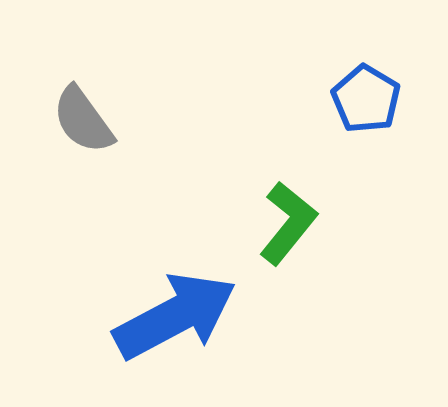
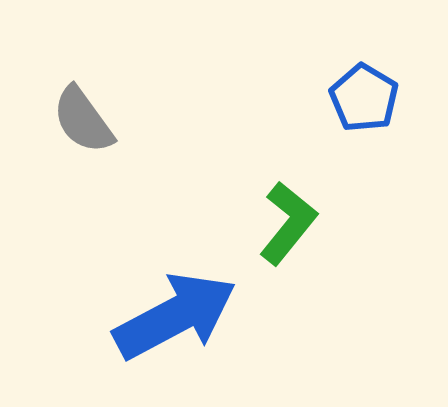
blue pentagon: moved 2 px left, 1 px up
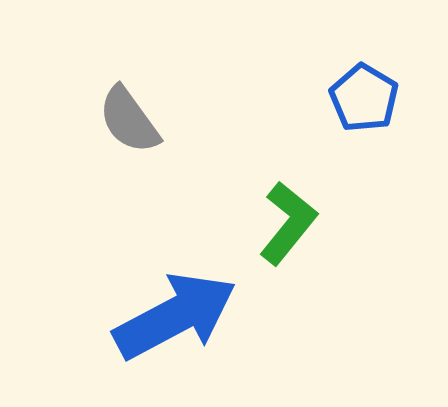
gray semicircle: moved 46 px right
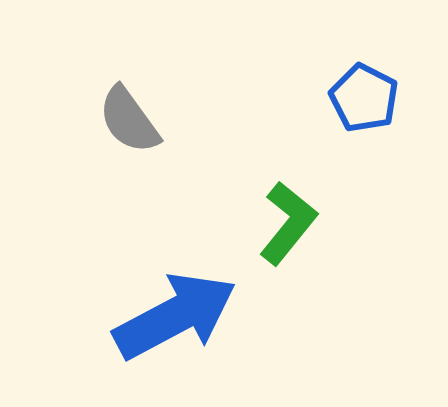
blue pentagon: rotated 4 degrees counterclockwise
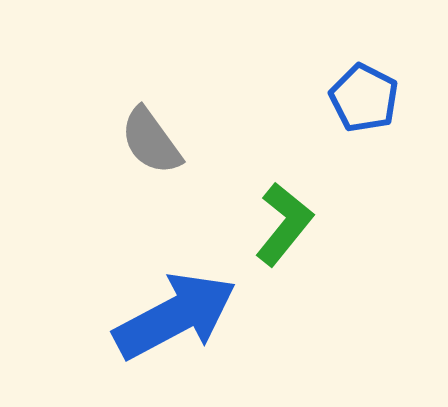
gray semicircle: moved 22 px right, 21 px down
green L-shape: moved 4 px left, 1 px down
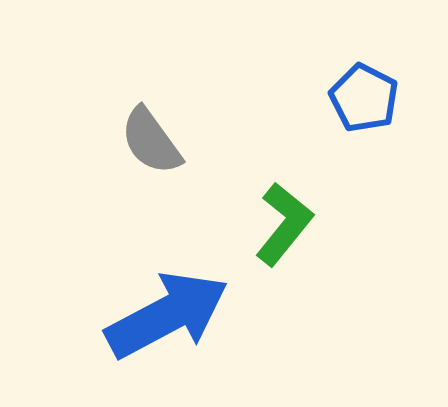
blue arrow: moved 8 px left, 1 px up
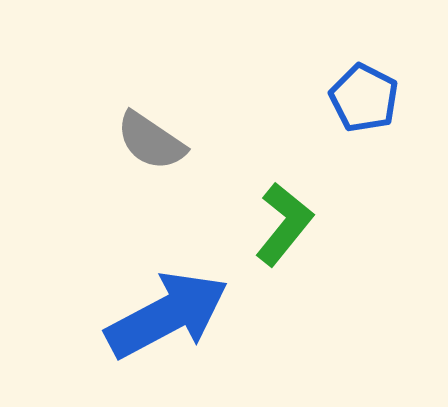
gray semicircle: rotated 20 degrees counterclockwise
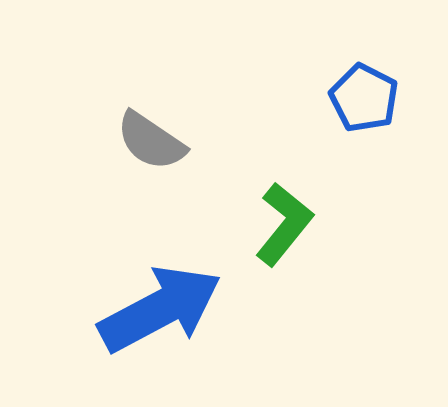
blue arrow: moved 7 px left, 6 px up
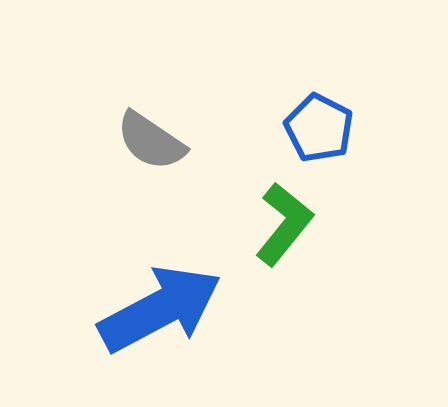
blue pentagon: moved 45 px left, 30 px down
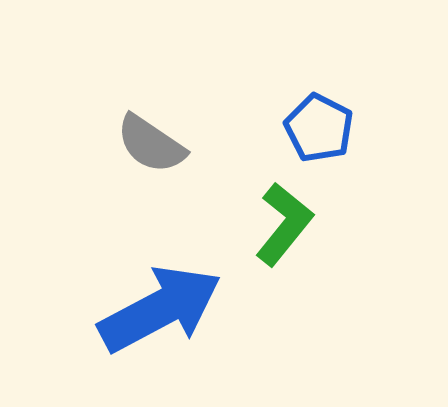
gray semicircle: moved 3 px down
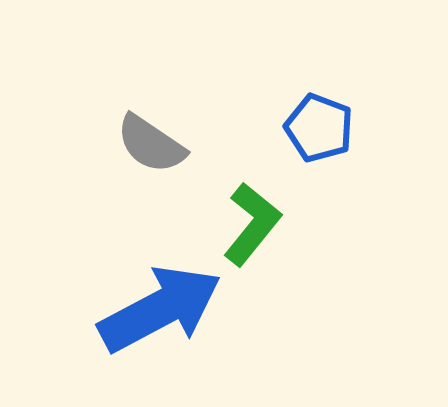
blue pentagon: rotated 6 degrees counterclockwise
green L-shape: moved 32 px left
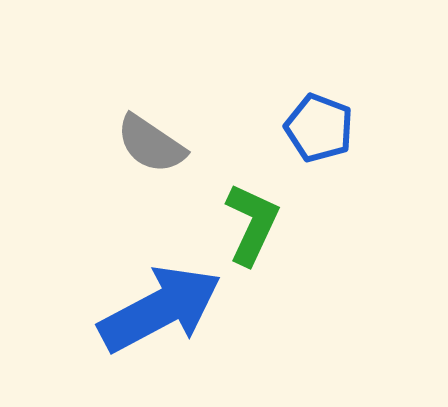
green L-shape: rotated 14 degrees counterclockwise
